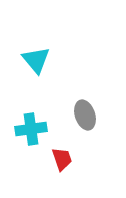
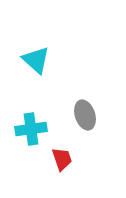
cyan triangle: rotated 8 degrees counterclockwise
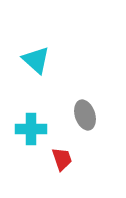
cyan cross: rotated 8 degrees clockwise
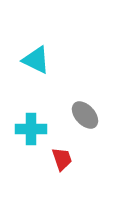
cyan triangle: rotated 16 degrees counterclockwise
gray ellipse: rotated 24 degrees counterclockwise
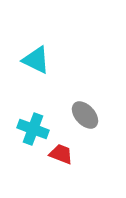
cyan cross: moved 2 px right; rotated 20 degrees clockwise
red trapezoid: moved 1 px left, 5 px up; rotated 50 degrees counterclockwise
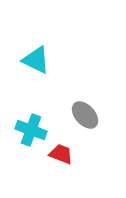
cyan cross: moved 2 px left, 1 px down
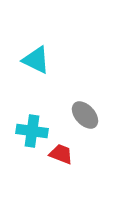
cyan cross: moved 1 px right, 1 px down; rotated 12 degrees counterclockwise
